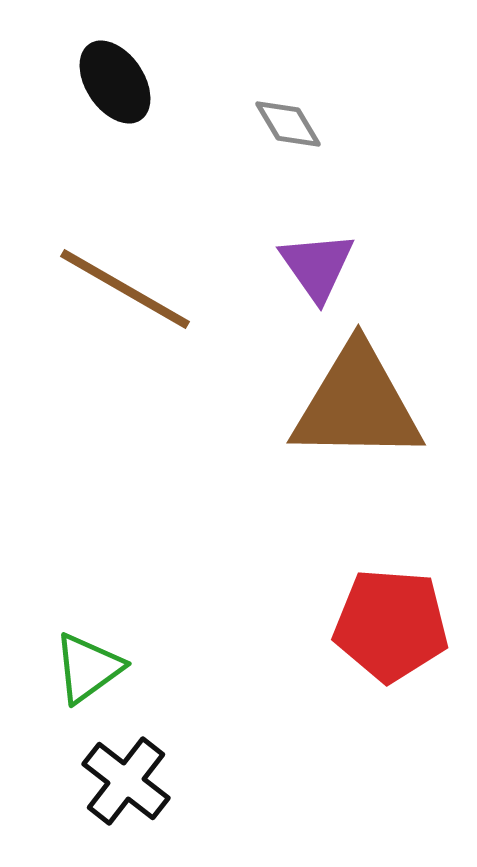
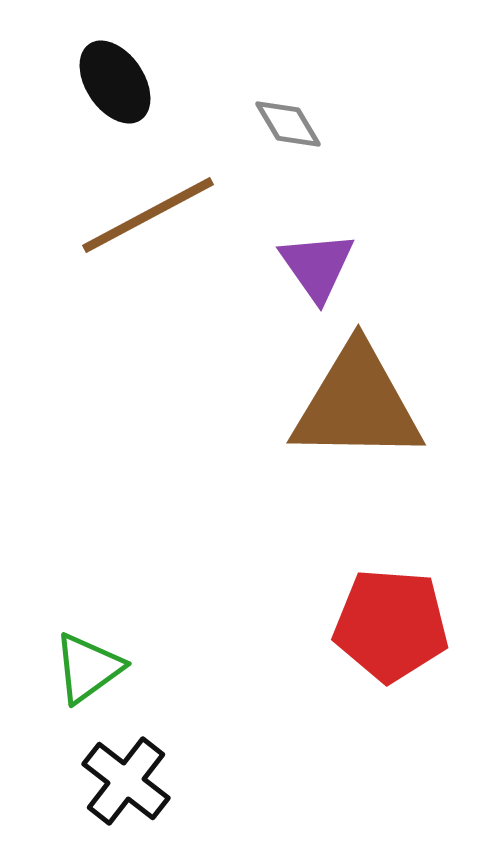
brown line: moved 23 px right, 74 px up; rotated 58 degrees counterclockwise
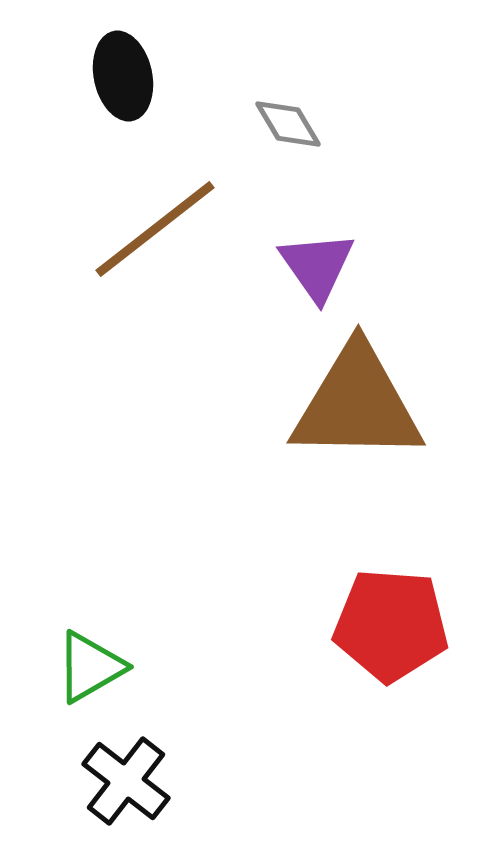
black ellipse: moved 8 px right, 6 px up; rotated 22 degrees clockwise
brown line: moved 7 px right, 14 px down; rotated 10 degrees counterclockwise
green triangle: moved 2 px right, 1 px up; rotated 6 degrees clockwise
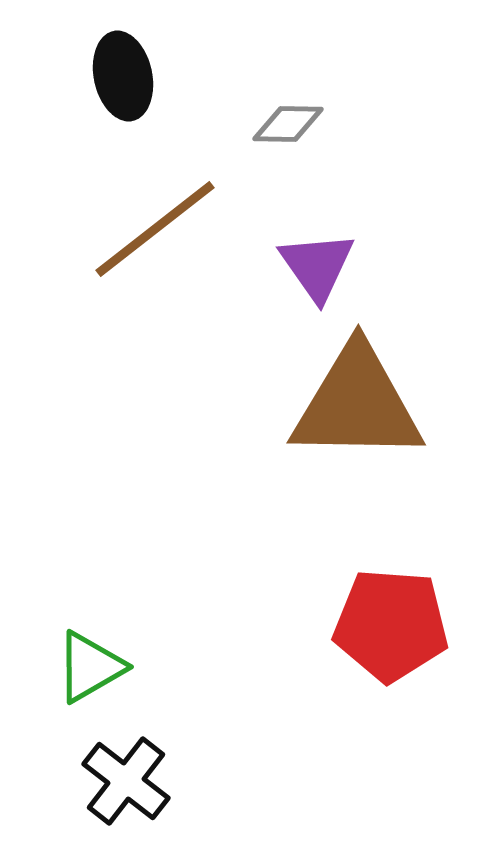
gray diamond: rotated 58 degrees counterclockwise
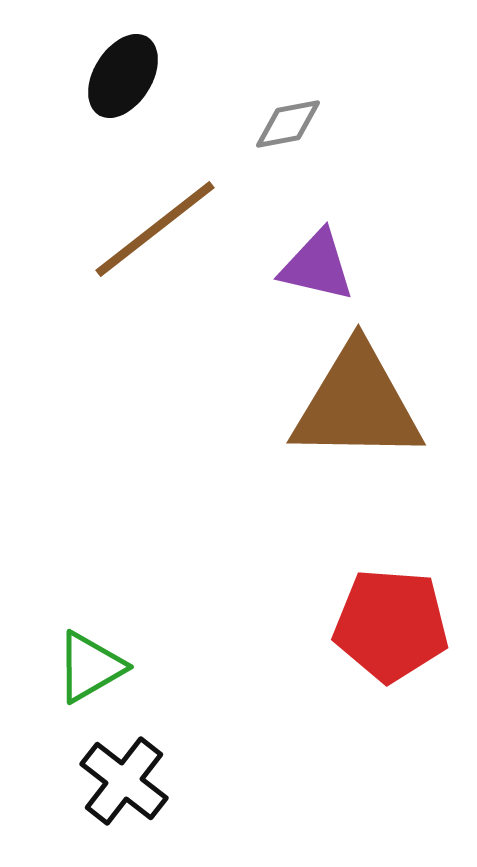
black ellipse: rotated 44 degrees clockwise
gray diamond: rotated 12 degrees counterclockwise
purple triangle: rotated 42 degrees counterclockwise
black cross: moved 2 px left
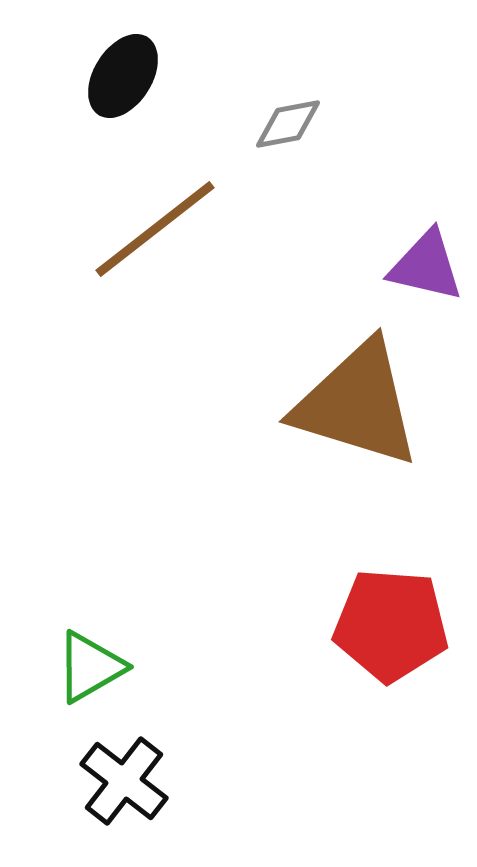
purple triangle: moved 109 px right
brown triangle: rotated 16 degrees clockwise
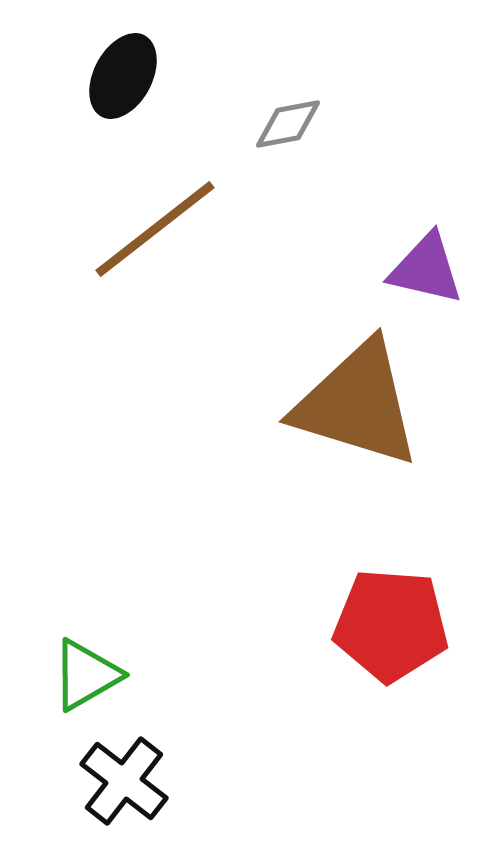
black ellipse: rotated 4 degrees counterclockwise
purple triangle: moved 3 px down
green triangle: moved 4 px left, 8 px down
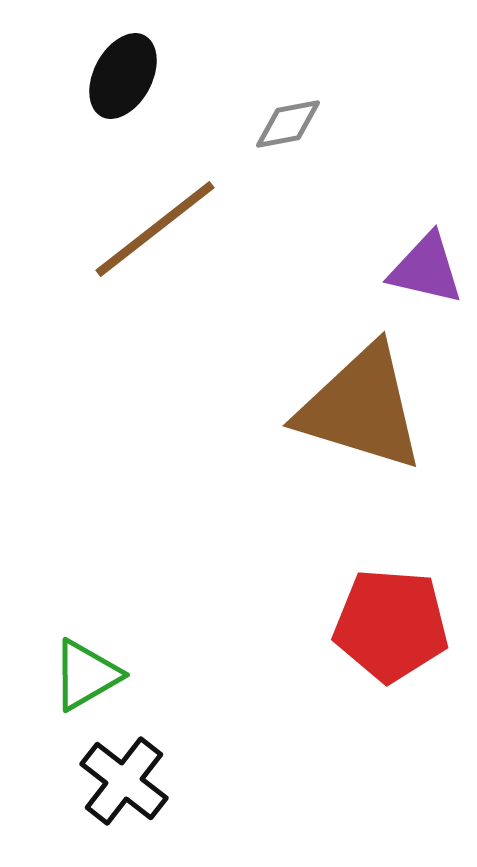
brown triangle: moved 4 px right, 4 px down
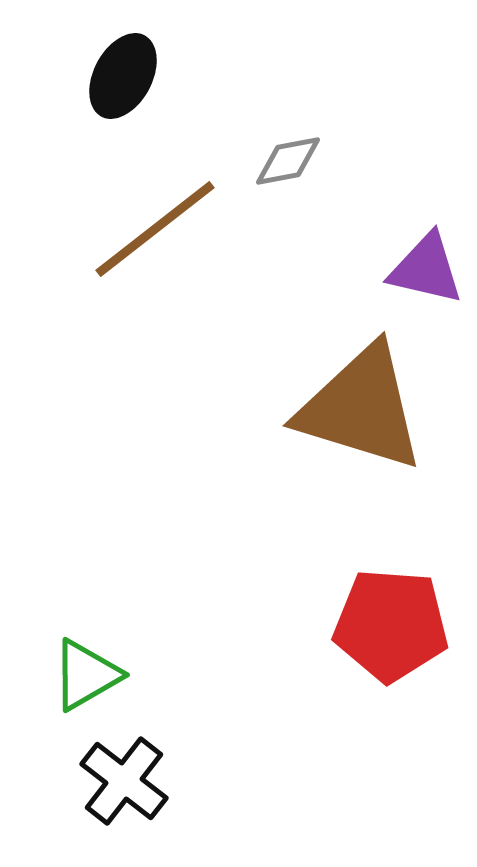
gray diamond: moved 37 px down
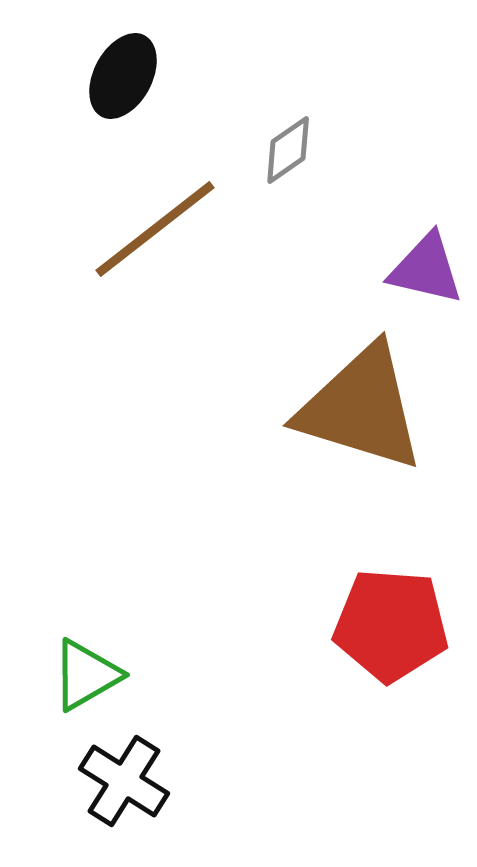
gray diamond: moved 11 px up; rotated 24 degrees counterclockwise
black cross: rotated 6 degrees counterclockwise
